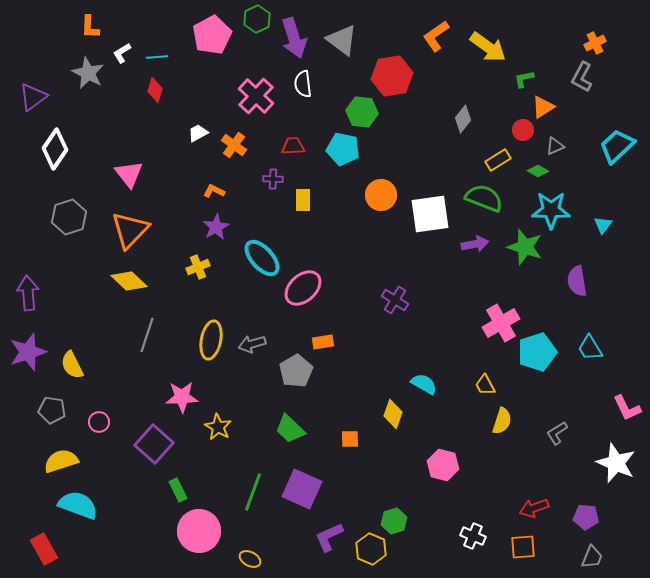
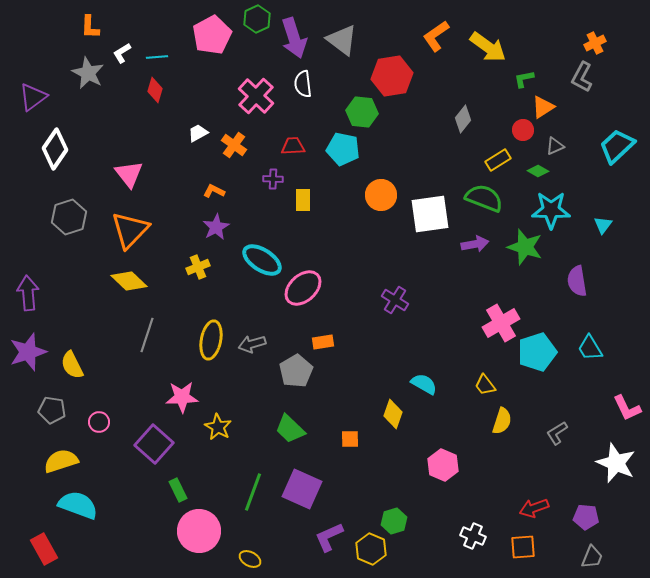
cyan ellipse at (262, 258): moved 2 px down; rotated 15 degrees counterclockwise
yellow trapezoid at (485, 385): rotated 10 degrees counterclockwise
pink hexagon at (443, 465): rotated 8 degrees clockwise
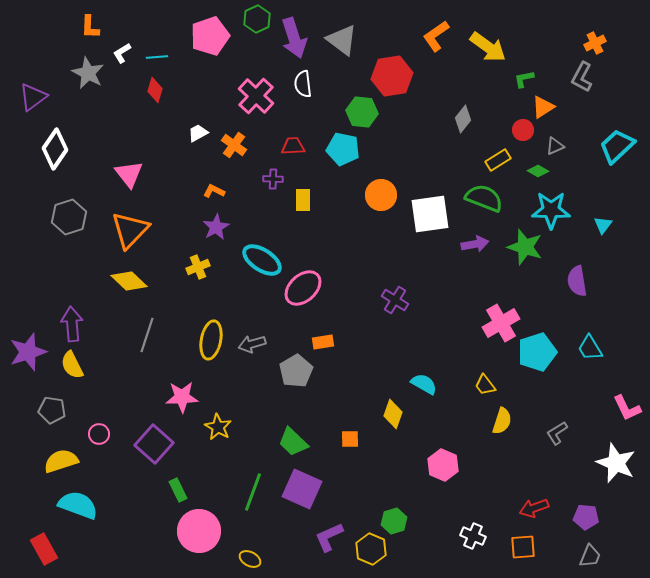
pink pentagon at (212, 35): moved 2 px left, 1 px down; rotated 9 degrees clockwise
purple arrow at (28, 293): moved 44 px right, 31 px down
pink circle at (99, 422): moved 12 px down
green trapezoid at (290, 429): moved 3 px right, 13 px down
gray trapezoid at (592, 557): moved 2 px left, 1 px up
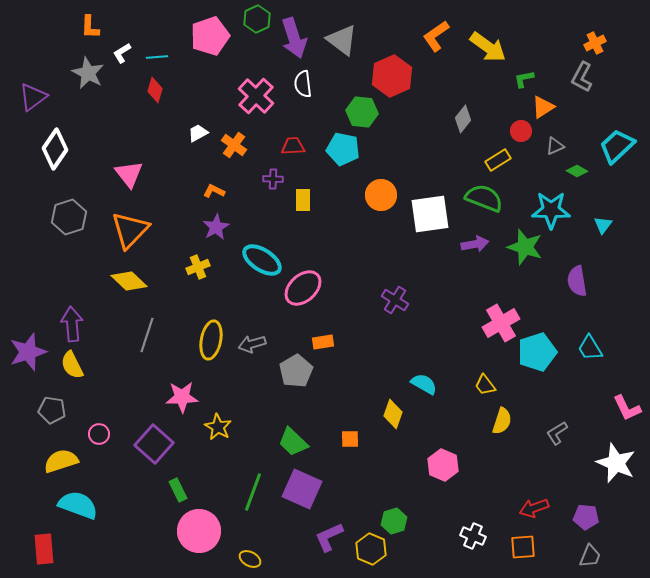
red hexagon at (392, 76): rotated 15 degrees counterclockwise
red circle at (523, 130): moved 2 px left, 1 px down
green diamond at (538, 171): moved 39 px right
red rectangle at (44, 549): rotated 24 degrees clockwise
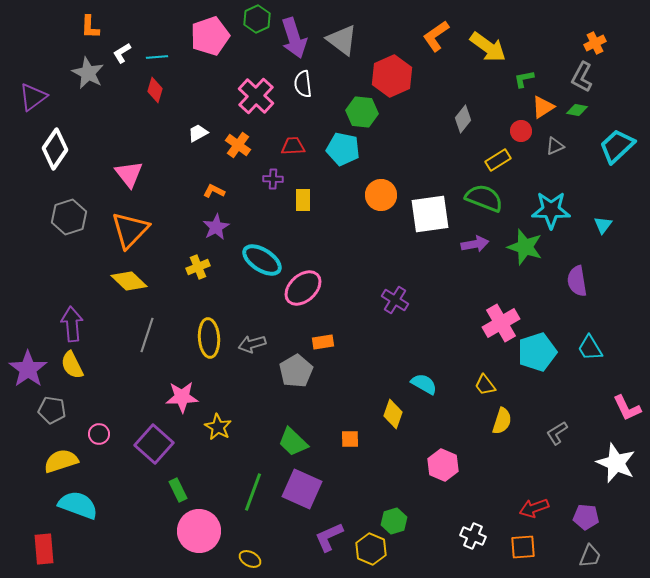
orange cross at (234, 145): moved 4 px right
green diamond at (577, 171): moved 61 px up; rotated 20 degrees counterclockwise
yellow ellipse at (211, 340): moved 2 px left, 2 px up; rotated 15 degrees counterclockwise
purple star at (28, 352): moved 17 px down; rotated 18 degrees counterclockwise
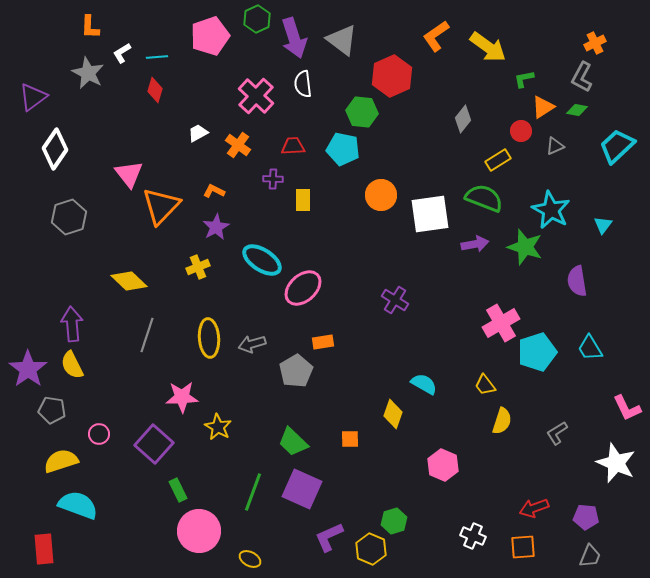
cyan star at (551, 210): rotated 27 degrees clockwise
orange triangle at (130, 230): moved 31 px right, 24 px up
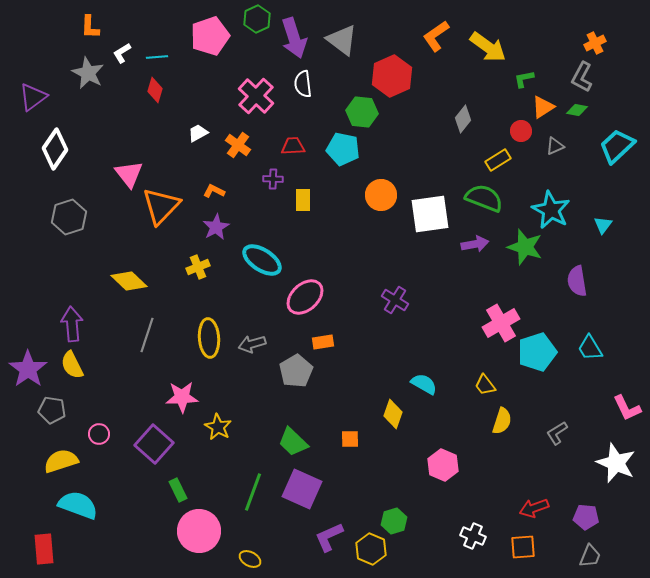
pink ellipse at (303, 288): moved 2 px right, 9 px down
